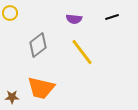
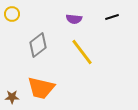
yellow circle: moved 2 px right, 1 px down
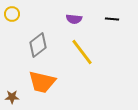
black line: moved 2 px down; rotated 24 degrees clockwise
orange trapezoid: moved 1 px right, 6 px up
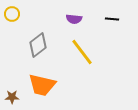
orange trapezoid: moved 3 px down
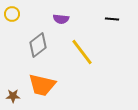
purple semicircle: moved 13 px left
brown star: moved 1 px right, 1 px up
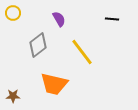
yellow circle: moved 1 px right, 1 px up
purple semicircle: moved 2 px left; rotated 126 degrees counterclockwise
orange trapezoid: moved 12 px right, 1 px up
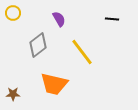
brown star: moved 2 px up
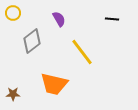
gray diamond: moved 6 px left, 4 px up
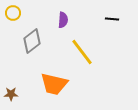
purple semicircle: moved 4 px right, 1 px down; rotated 35 degrees clockwise
brown star: moved 2 px left
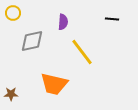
purple semicircle: moved 2 px down
gray diamond: rotated 25 degrees clockwise
